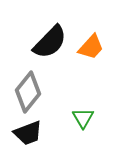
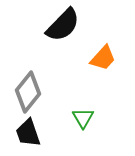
black semicircle: moved 13 px right, 17 px up
orange trapezoid: moved 12 px right, 11 px down
black trapezoid: rotated 92 degrees clockwise
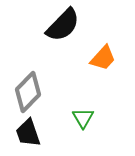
gray diamond: rotated 6 degrees clockwise
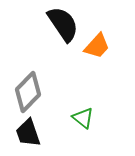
black semicircle: moved 1 px up; rotated 78 degrees counterclockwise
orange trapezoid: moved 6 px left, 12 px up
green triangle: rotated 20 degrees counterclockwise
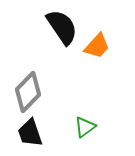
black semicircle: moved 1 px left, 3 px down
green triangle: moved 2 px right, 9 px down; rotated 45 degrees clockwise
black trapezoid: moved 2 px right
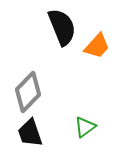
black semicircle: rotated 12 degrees clockwise
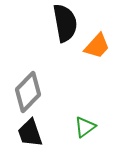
black semicircle: moved 3 px right, 4 px up; rotated 12 degrees clockwise
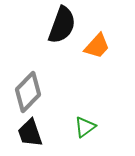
black semicircle: moved 3 px left, 2 px down; rotated 30 degrees clockwise
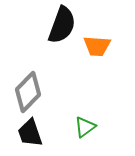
orange trapezoid: rotated 52 degrees clockwise
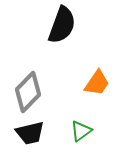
orange trapezoid: moved 37 px down; rotated 60 degrees counterclockwise
green triangle: moved 4 px left, 4 px down
black trapezoid: rotated 84 degrees counterclockwise
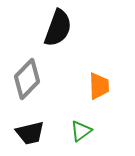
black semicircle: moved 4 px left, 3 px down
orange trapezoid: moved 2 px right, 3 px down; rotated 36 degrees counterclockwise
gray diamond: moved 1 px left, 13 px up
